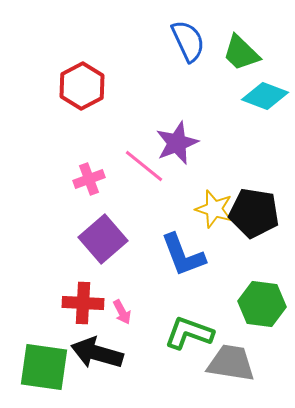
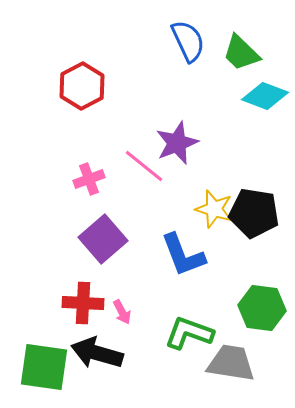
green hexagon: moved 4 px down
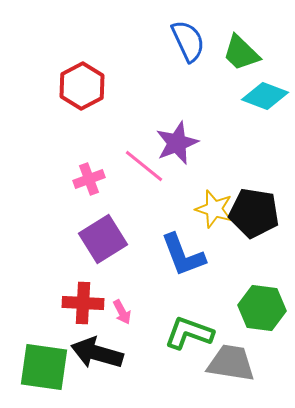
purple square: rotated 9 degrees clockwise
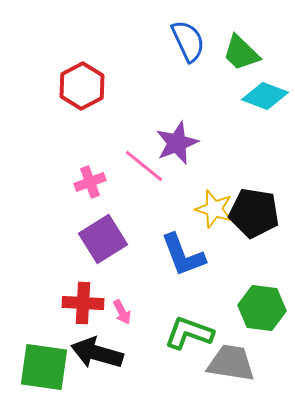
pink cross: moved 1 px right, 3 px down
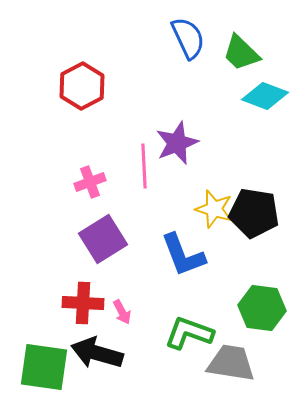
blue semicircle: moved 3 px up
pink line: rotated 48 degrees clockwise
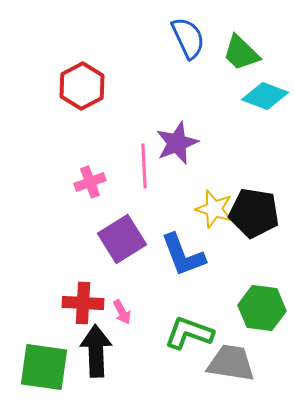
purple square: moved 19 px right
black arrow: moved 1 px left, 2 px up; rotated 72 degrees clockwise
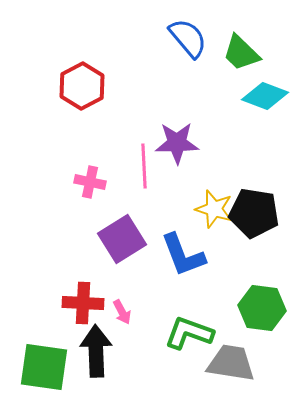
blue semicircle: rotated 15 degrees counterclockwise
purple star: rotated 21 degrees clockwise
pink cross: rotated 32 degrees clockwise
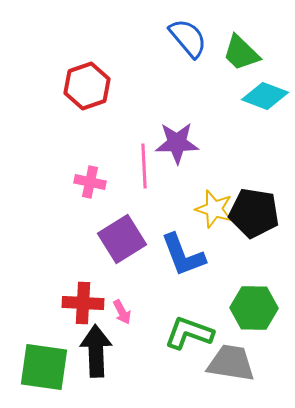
red hexagon: moved 5 px right; rotated 9 degrees clockwise
green hexagon: moved 8 px left; rotated 6 degrees counterclockwise
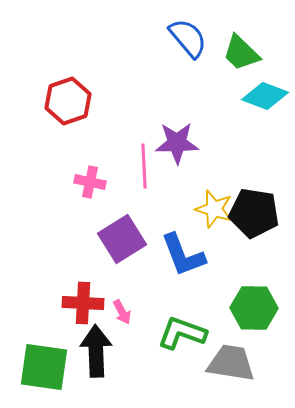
red hexagon: moved 19 px left, 15 px down
green L-shape: moved 7 px left
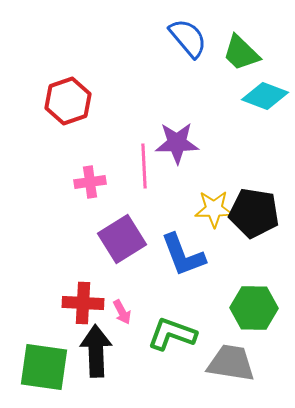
pink cross: rotated 20 degrees counterclockwise
yellow star: rotated 18 degrees counterclockwise
green L-shape: moved 10 px left, 1 px down
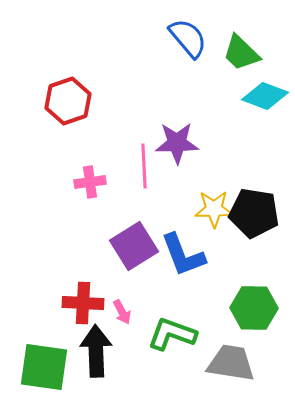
purple square: moved 12 px right, 7 px down
